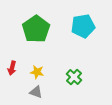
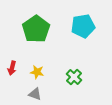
gray triangle: moved 1 px left, 2 px down
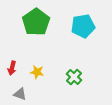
green pentagon: moved 7 px up
gray triangle: moved 15 px left
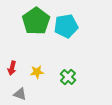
green pentagon: moved 1 px up
cyan pentagon: moved 17 px left
yellow star: rotated 16 degrees counterclockwise
green cross: moved 6 px left
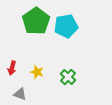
yellow star: rotated 24 degrees clockwise
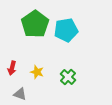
green pentagon: moved 1 px left, 3 px down
cyan pentagon: moved 4 px down
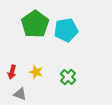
red arrow: moved 4 px down
yellow star: moved 1 px left
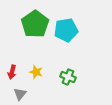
green cross: rotated 21 degrees counterclockwise
gray triangle: rotated 48 degrees clockwise
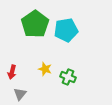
yellow star: moved 9 px right, 3 px up
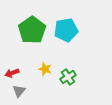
green pentagon: moved 3 px left, 6 px down
red arrow: moved 1 px down; rotated 56 degrees clockwise
green cross: rotated 35 degrees clockwise
gray triangle: moved 1 px left, 3 px up
